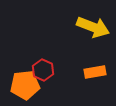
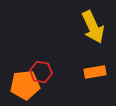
yellow arrow: rotated 44 degrees clockwise
red hexagon: moved 2 px left, 2 px down; rotated 15 degrees counterclockwise
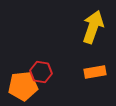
yellow arrow: rotated 136 degrees counterclockwise
orange pentagon: moved 2 px left, 1 px down
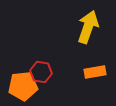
yellow arrow: moved 5 px left
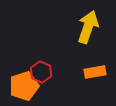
red hexagon: rotated 15 degrees clockwise
orange pentagon: moved 1 px right; rotated 12 degrees counterclockwise
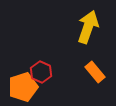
orange rectangle: rotated 60 degrees clockwise
orange pentagon: moved 1 px left, 1 px down
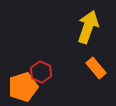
orange rectangle: moved 1 px right, 4 px up
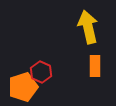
yellow arrow: rotated 32 degrees counterclockwise
orange rectangle: moved 1 px left, 2 px up; rotated 40 degrees clockwise
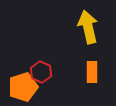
orange rectangle: moved 3 px left, 6 px down
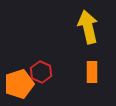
orange pentagon: moved 4 px left, 3 px up
